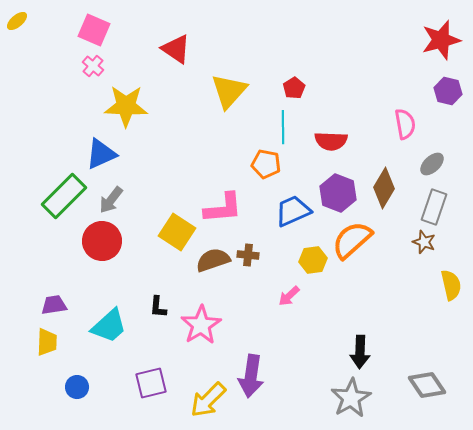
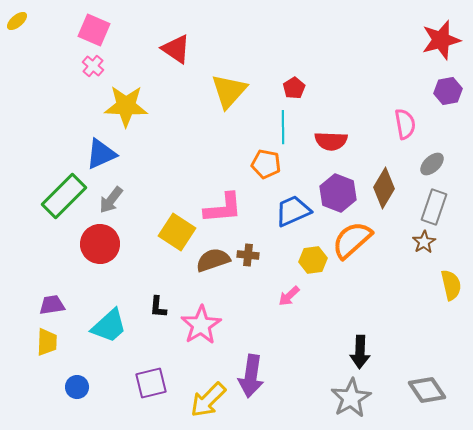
purple hexagon at (448, 91): rotated 24 degrees counterclockwise
red circle at (102, 241): moved 2 px left, 3 px down
brown star at (424, 242): rotated 20 degrees clockwise
purple trapezoid at (54, 305): moved 2 px left
gray diamond at (427, 385): moved 5 px down
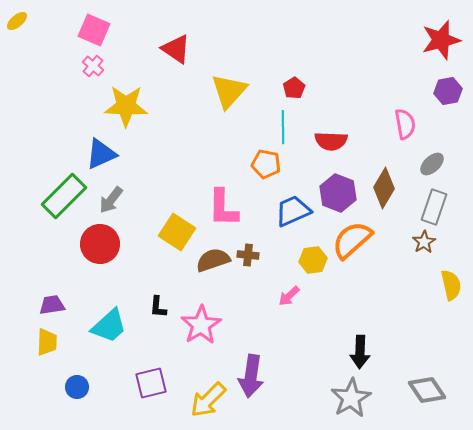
pink L-shape at (223, 208): rotated 96 degrees clockwise
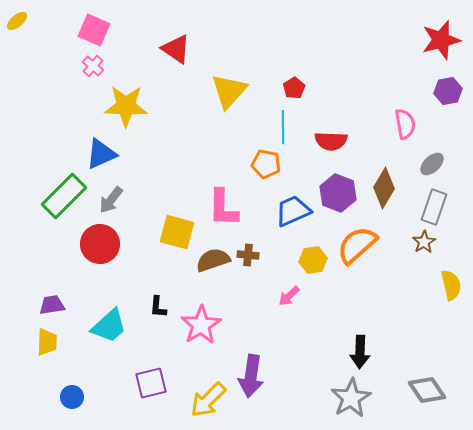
yellow square at (177, 232): rotated 18 degrees counterclockwise
orange semicircle at (352, 240): moved 5 px right, 5 px down
blue circle at (77, 387): moved 5 px left, 10 px down
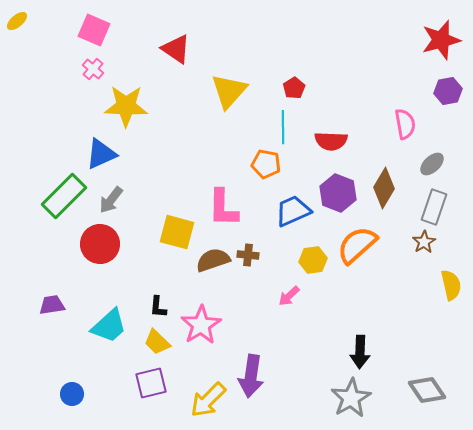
pink cross at (93, 66): moved 3 px down
yellow trapezoid at (47, 342): moved 110 px right; rotated 132 degrees clockwise
blue circle at (72, 397): moved 3 px up
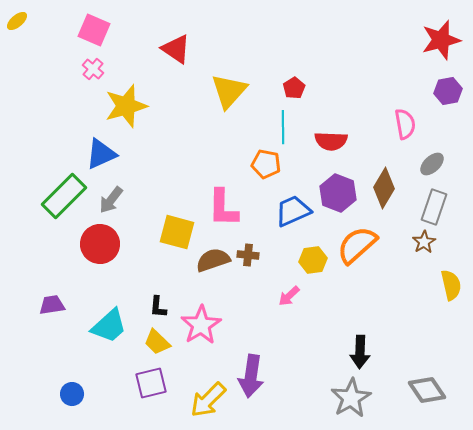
yellow star at (126, 106): rotated 18 degrees counterclockwise
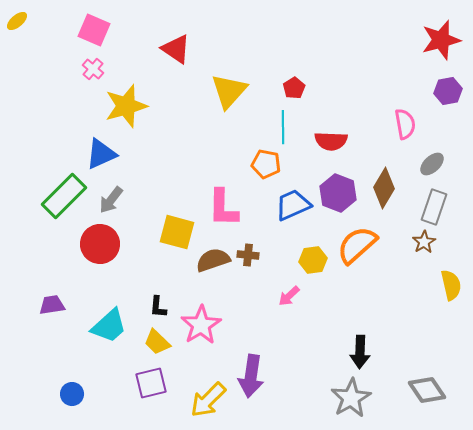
blue trapezoid at (293, 211): moved 6 px up
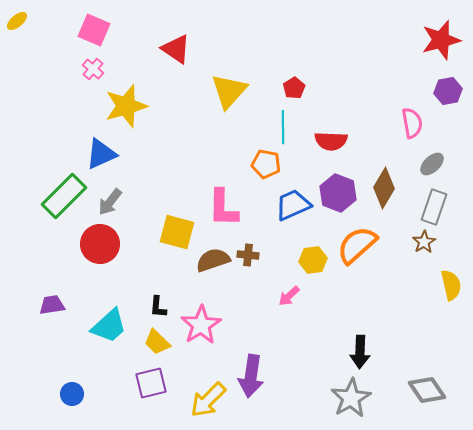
pink semicircle at (405, 124): moved 7 px right, 1 px up
gray arrow at (111, 200): moved 1 px left, 2 px down
